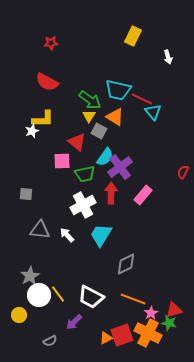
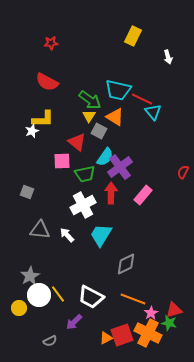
gray square at (26, 194): moved 1 px right, 2 px up; rotated 16 degrees clockwise
yellow circle at (19, 315): moved 7 px up
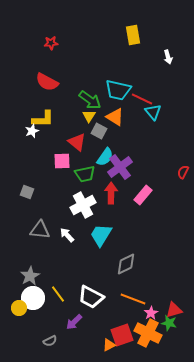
yellow rectangle at (133, 36): moved 1 px up; rotated 36 degrees counterclockwise
white circle at (39, 295): moved 6 px left, 3 px down
orange triangle at (106, 338): moved 3 px right, 7 px down
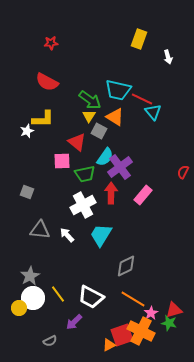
yellow rectangle at (133, 35): moved 6 px right, 4 px down; rotated 30 degrees clockwise
white star at (32, 131): moved 5 px left
gray diamond at (126, 264): moved 2 px down
orange line at (133, 299): rotated 10 degrees clockwise
orange cross at (148, 333): moved 7 px left, 2 px up
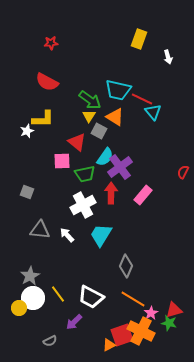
gray diamond at (126, 266): rotated 40 degrees counterclockwise
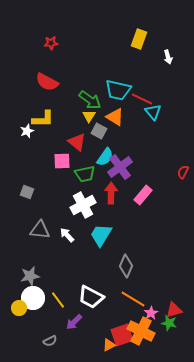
gray star at (30, 276): rotated 18 degrees clockwise
yellow line at (58, 294): moved 6 px down
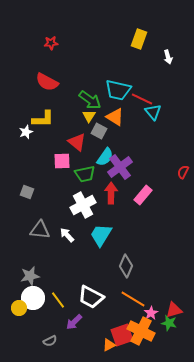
white star at (27, 131): moved 1 px left, 1 px down
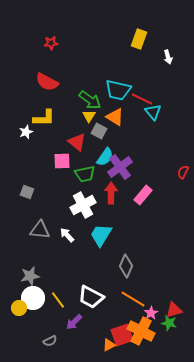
yellow L-shape at (43, 119): moved 1 px right, 1 px up
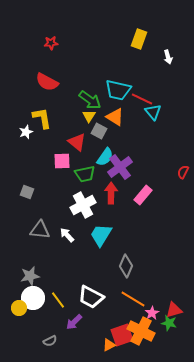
yellow L-shape at (44, 118): moved 2 px left; rotated 100 degrees counterclockwise
pink star at (151, 313): moved 1 px right
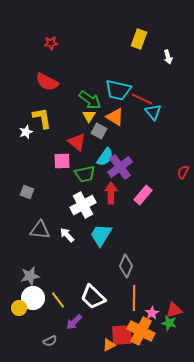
white trapezoid at (91, 297): moved 2 px right; rotated 16 degrees clockwise
orange line at (133, 299): moved 1 px right, 1 px up; rotated 60 degrees clockwise
red square at (122, 335): rotated 15 degrees clockwise
